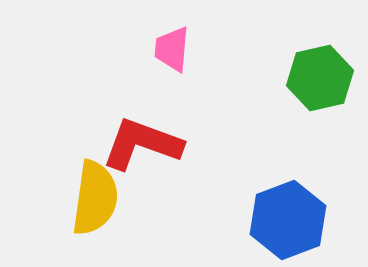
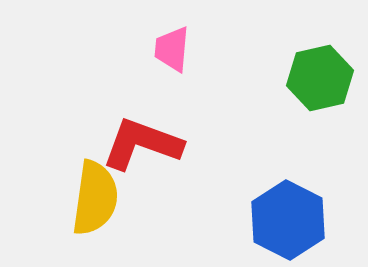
blue hexagon: rotated 12 degrees counterclockwise
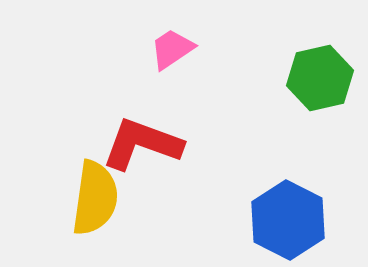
pink trapezoid: rotated 51 degrees clockwise
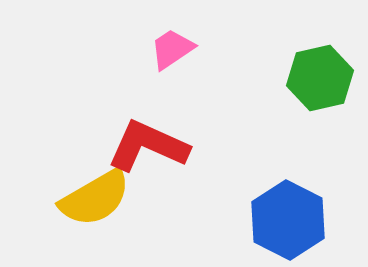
red L-shape: moved 6 px right, 2 px down; rotated 4 degrees clockwise
yellow semicircle: rotated 52 degrees clockwise
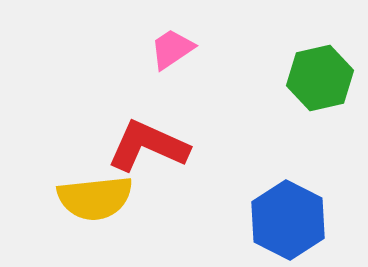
yellow semicircle: rotated 24 degrees clockwise
